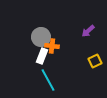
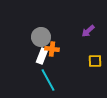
orange cross: moved 3 px down
yellow square: rotated 24 degrees clockwise
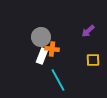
yellow square: moved 2 px left, 1 px up
cyan line: moved 10 px right
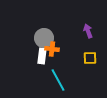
purple arrow: rotated 112 degrees clockwise
gray circle: moved 3 px right, 1 px down
white rectangle: rotated 14 degrees counterclockwise
yellow square: moved 3 px left, 2 px up
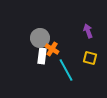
gray circle: moved 4 px left
orange cross: rotated 24 degrees clockwise
yellow square: rotated 16 degrees clockwise
cyan line: moved 8 px right, 10 px up
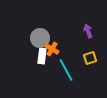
yellow square: rotated 32 degrees counterclockwise
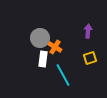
purple arrow: rotated 24 degrees clockwise
orange cross: moved 3 px right, 2 px up
white rectangle: moved 1 px right, 3 px down
cyan line: moved 3 px left, 5 px down
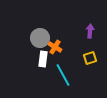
purple arrow: moved 2 px right
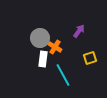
purple arrow: moved 11 px left; rotated 32 degrees clockwise
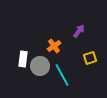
gray circle: moved 28 px down
orange cross: moved 1 px left, 1 px up; rotated 24 degrees clockwise
white rectangle: moved 20 px left
cyan line: moved 1 px left
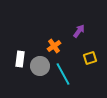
white rectangle: moved 3 px left
cyan line: moved 1 px right, 1 px up
